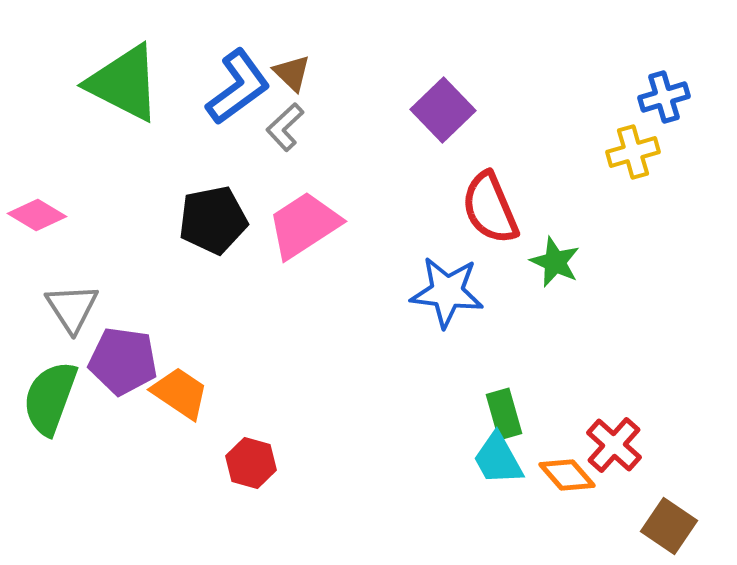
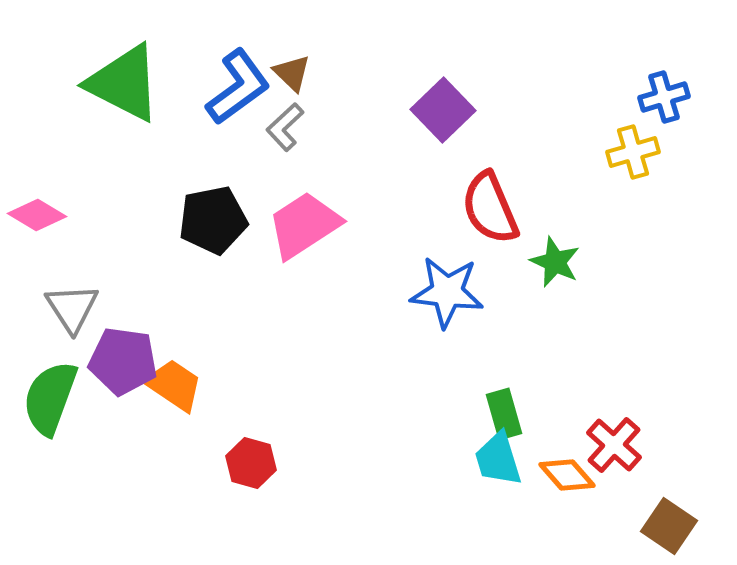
orange trapezoid: moved 6 px left, 8 px up
cyan trapezoid: rotated 12 degrees clockwise
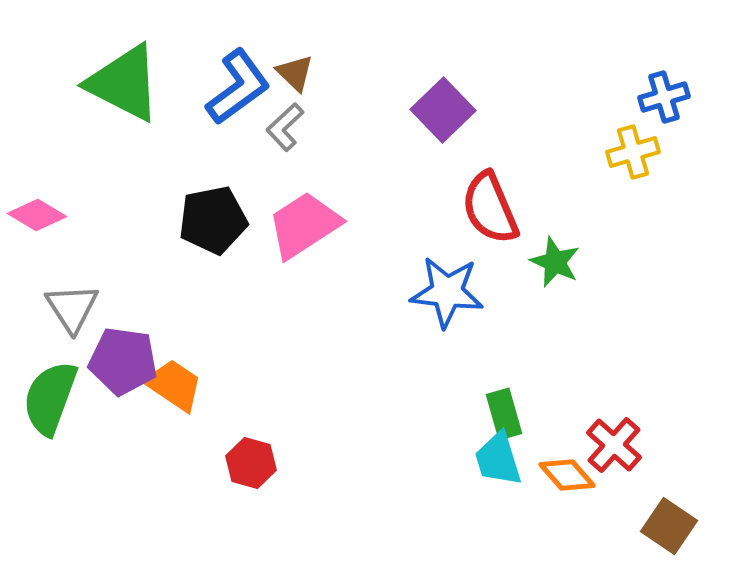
brown triangle: moved 3 px right
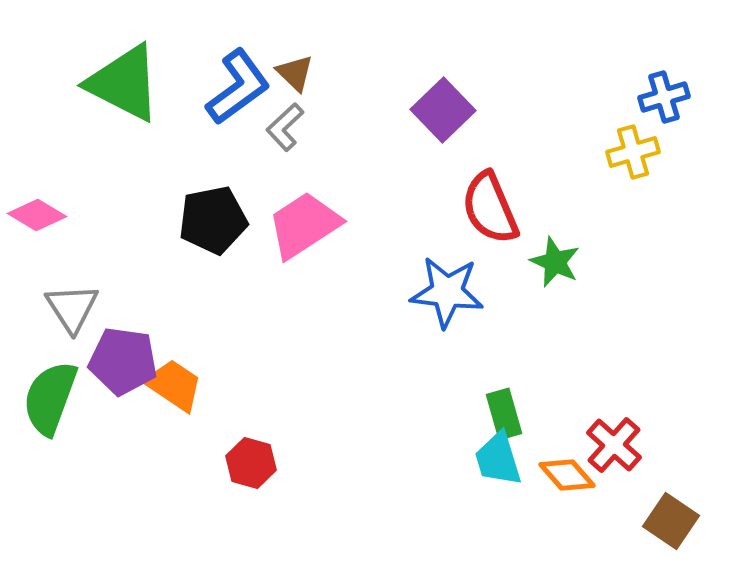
brown square: moved 2 px right, 5 px up
